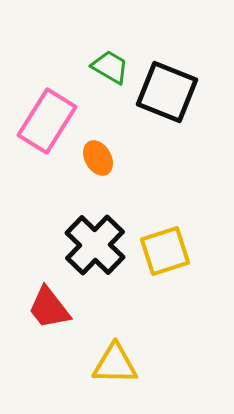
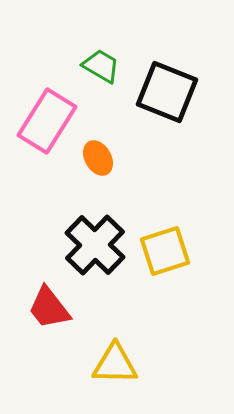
green trapezoid: moved 9 px left, 1 px up
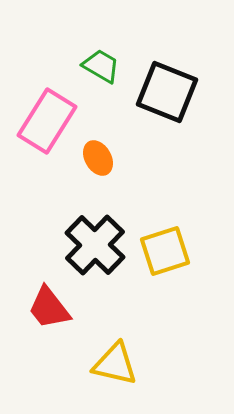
yellow triangle: rotated 12 degrees clockwise
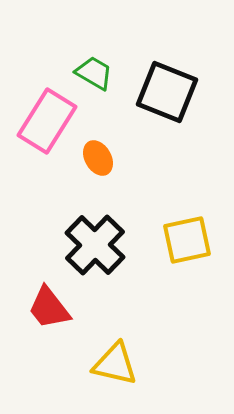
green trapezoid: moved 7 px left, 7 px down
yellow square: moved 22 px right, 11 px up; rotated 6 degrees clockwise
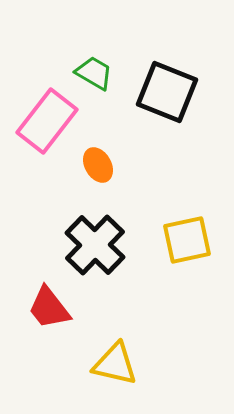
pink rectangle: rotated 6 degrees clockwise
orange ellipse: moved 7 px down
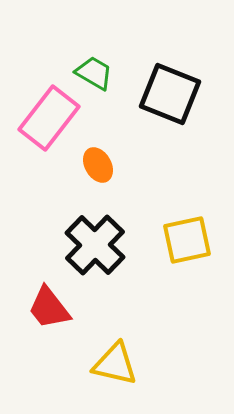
black square: moved 3 px right, 2 px down
pink rectangle: moved 2 px right, 3 px up
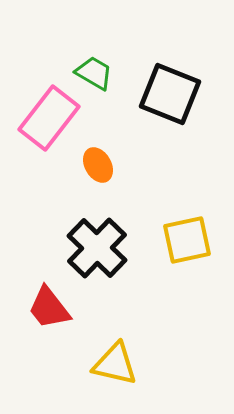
black cross: moved 2 px right, 3 px down
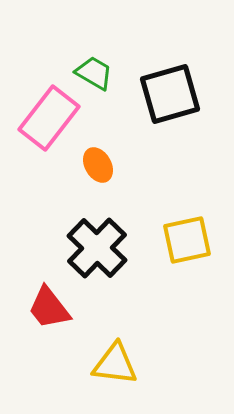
black square: rotated 38 degrees counterclockwise
yellow triangle: rotated 6 degrees counterclockwise
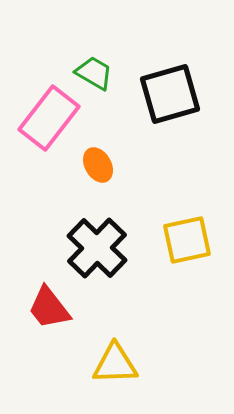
yellow triangle: rotated 9 degrees counterclockwise
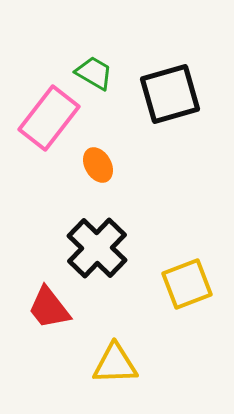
yellow square: moved 44 px down; rotated 9 degrees counterclockwise
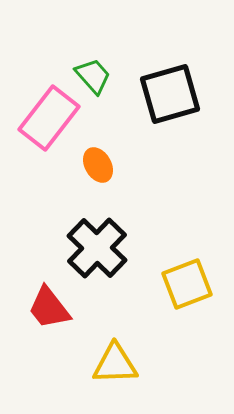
green trapezoid: moved 1 px left, 3 px down; rotated 18 degrees clockwise
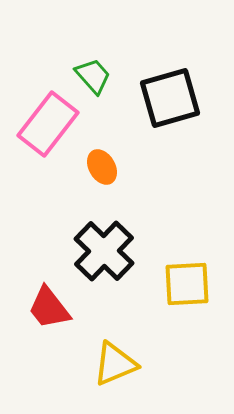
black square: moved 4 px down
pink rectangle: moved 1 px left, 6 px down
orange ellipse: moved 4 px right, 2 px down
black cross: moved 7 px right, 3 px down
yellow square: rotated 18 degrees clockwise
yellow triangle: rotated 21 degrees counterclockwise
